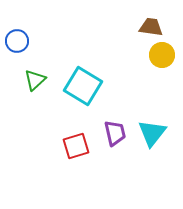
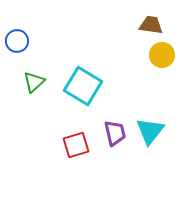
brown trapezoid: moved 2 px up
green triangle: moved 1 px left, 2 px down
cyan triangle: moved 2 px left, 2 px up
red square: moved 1 px up
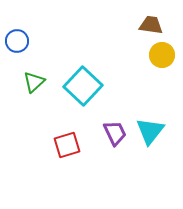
cyan square: rotated 12 degrees clockwise
purple trapezoid: rotated 12 degrees counterclockwise
red square: moved 9 px left
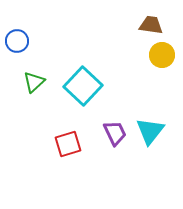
red square: moved 1 px right, 1 px up
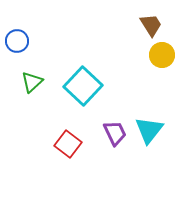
brown trapezoid: rotated 50 degrees clockwise
green triangle: moved 2 px left
cyan triangle: moved 1 px left, 1 px up
red square: rotated 36 degrees counterclockwise
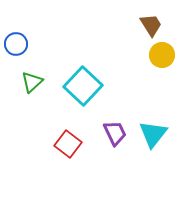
blue circle: moved 1 px left, 3 px down
cyan triangle: moved 4 px right, 4 px down
